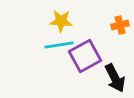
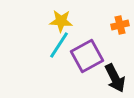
cyan line: rotated 48 degrees counterclockwise
purple square: moved 2 px right
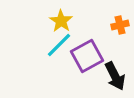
yellow star: rotated 30 degrees clockwise
cyan line: rotated 12 degrees clockwise
black arrow: moved 2 px up
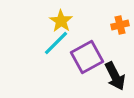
cyan line: moved 3 px left, 2 px up
purple square: moved 1 px down
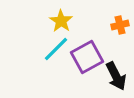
cyan line: moved 6 px down
black arrow: moved 1 px right
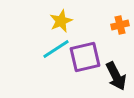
yellow star: rotated 15 degrees clockwise
cyan line: rotated 12 degrees clockwise
purple square: moved 2 px left; rotated 16 degrees clockwise
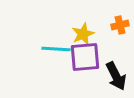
yellow star: moved 22 px right, 13 px down
cyan line: rotated 36 degrees clockwise
purple square: rotated 8 degrees clockwise
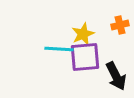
cyan line: moved 3 px right
